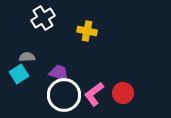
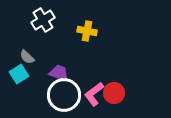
white cross: moved 2 px down
gray semicircle: rotated 133 degrees counterclockwise
red circle: moved 9 px left
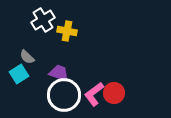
yellow cross: moved 20 px left
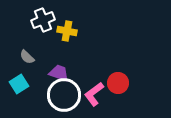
white cross: rotated 10 degrees clockwise
cyan square: moved 10 px down
red circle: moved 4 px right, 10 px up
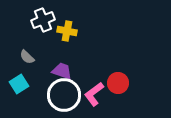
purple trapezoid: moved 3 px right, 2 px up
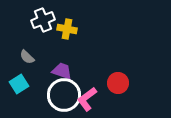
yellow cross: moved 2 px up
pink L-shape: moved 7 px left, 5 px down
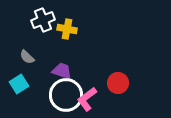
white circle: moved 2 px right
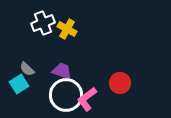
white cross: moved 3 px down
yellow cross: rotated 18 degrees clockwise
gray semicircle: moved 12 px down
red circle: moved 2 px right
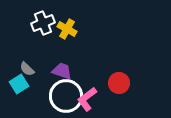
red circle: moved 1 px left
white circle: moved 1 px down
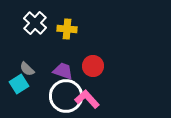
white cross: moved 8 px left; rotated 25 degrees counterclockwise
yellow cross: rotated 24 degrees counterclockwise
purple trapezoid: moved 1 px right
red circle: moved 26 px left, 17 px up
pink L-shape: rotated 85 degrees clockwise
